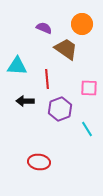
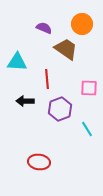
cyan triangle: moved 4 px up
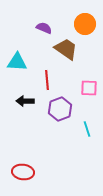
orange circle: moved 3 px right
red line: moved 1 px down
cyan line: rotated 14 degrees clockwise
red ellipse: moved 16 px left, 10 px down
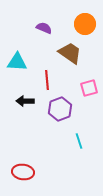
brown trapezoid: moved 4 px right, 4 px down
pink square: rotated 18 degrees counterclockwise
cyan line: moved 8 px left, 12 px down
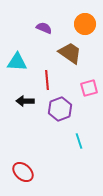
red ellipse: rotated 35 degrees clockwise
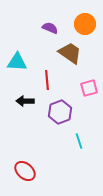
purple semicircle: moved 6 px right
purple hexagon: moved 3 px down
red ellipse: moved 2 px right, 1 px up
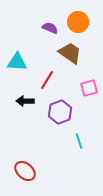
orange circle: moved 7 px left, 2 px up
red line: rotated 36 degrees clockwise
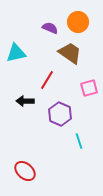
cyan triangle: moved 1 px left, 9 px up; rotated 15 degrees counterclockwise
purple hexagon: moved 2 px down; rotated 15 degrees counterclockwise
